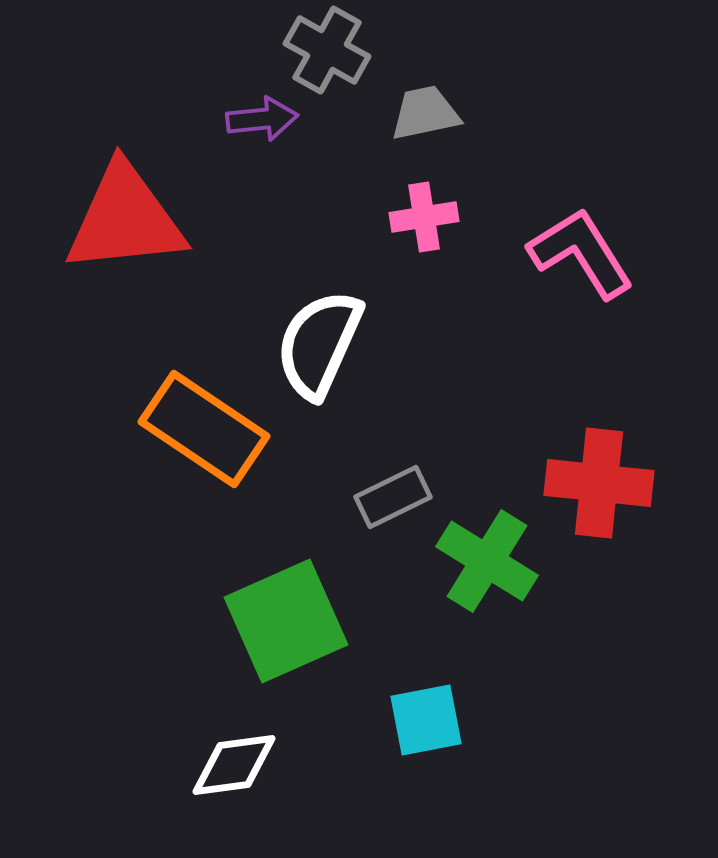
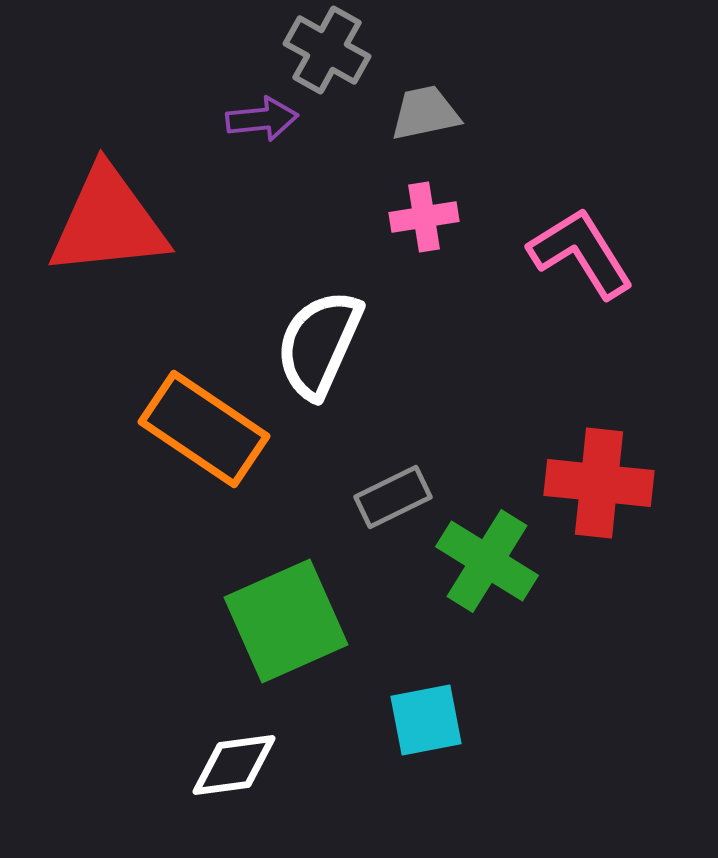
red triangle: moved 17 px left, 3 px down
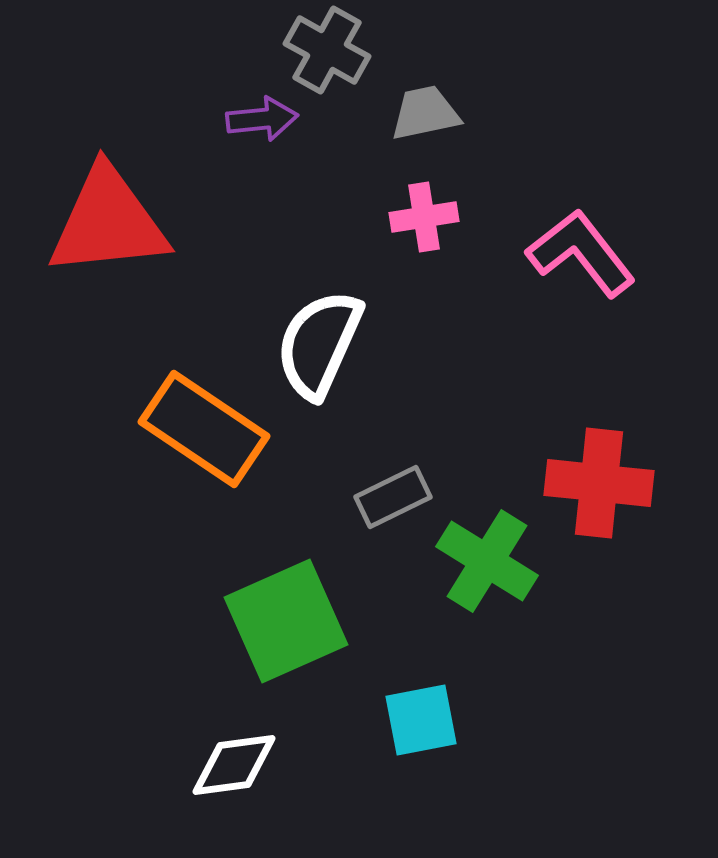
pink L-shape: rotated 6 degrees counterclockwise
cyan square: moved 5 px left
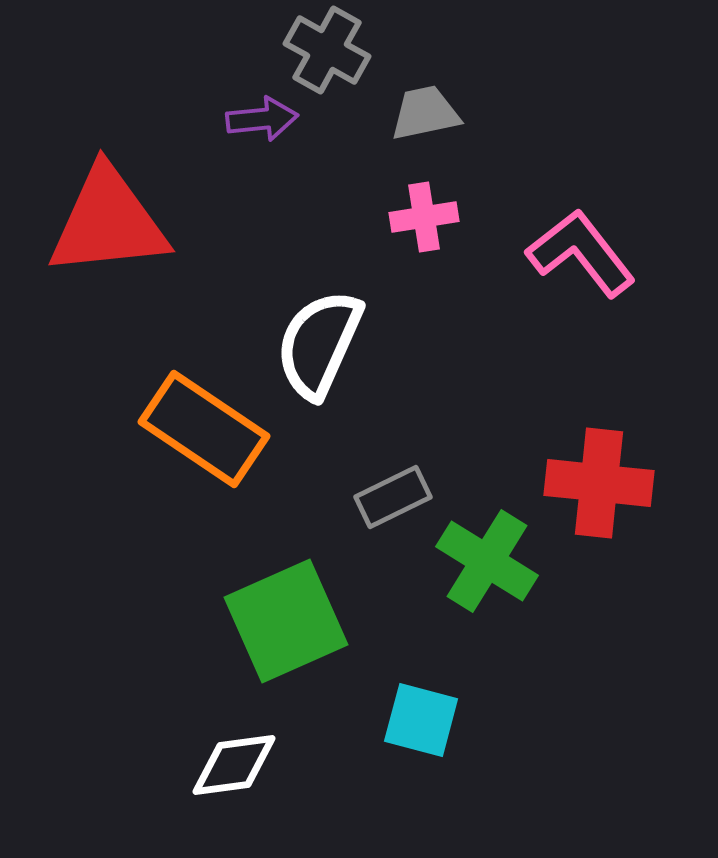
cyan square: rotated 26 degrees clockwise
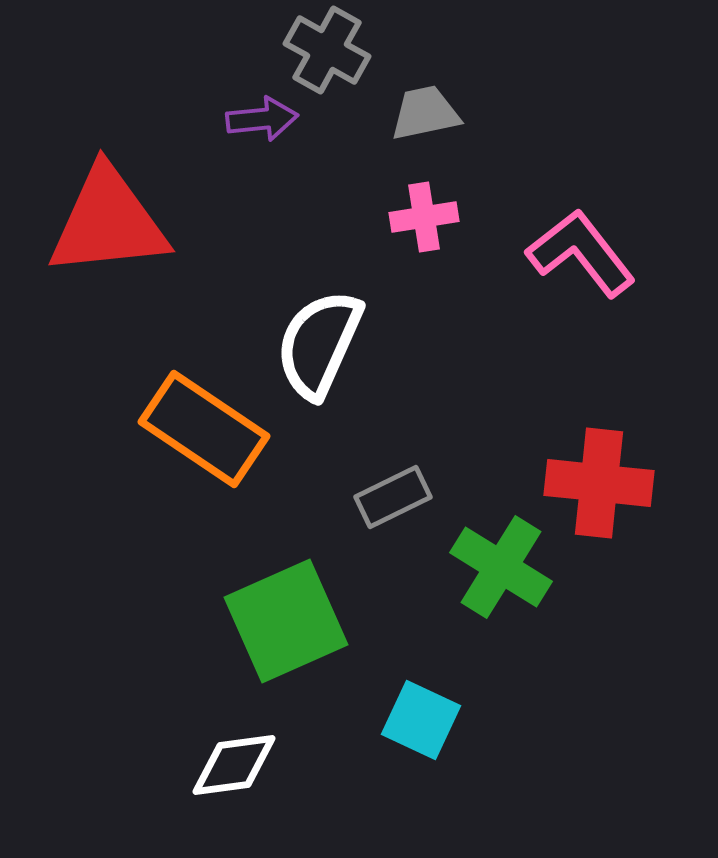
green cross: moved 14 px right, 6 px down
cyan square: rotated 10 degrees clockwise
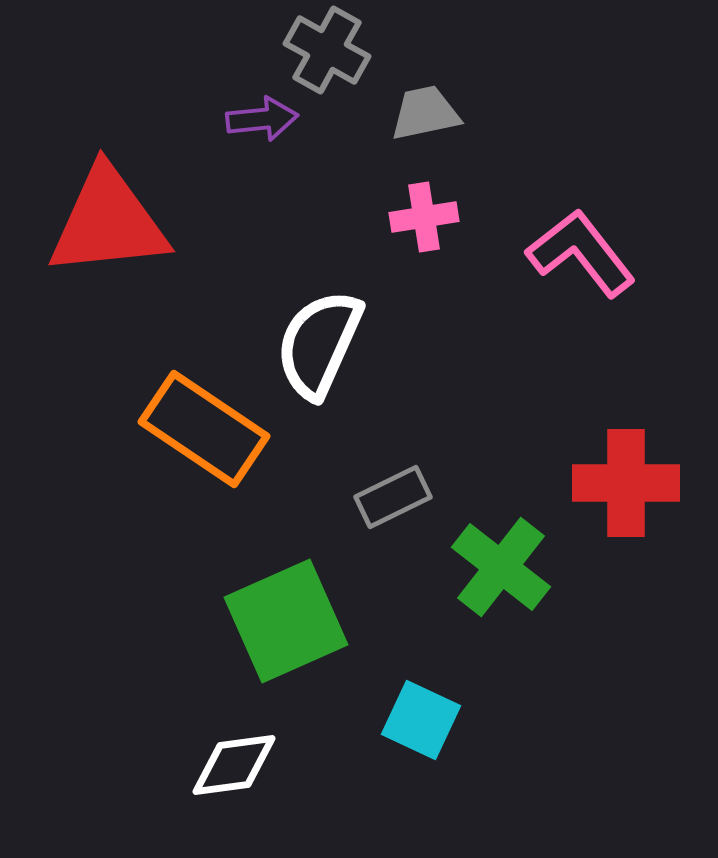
red cross: moved 27 px right; rotated 6 degrees counterclockwise
green cross: rotated 6 degrees clockwise
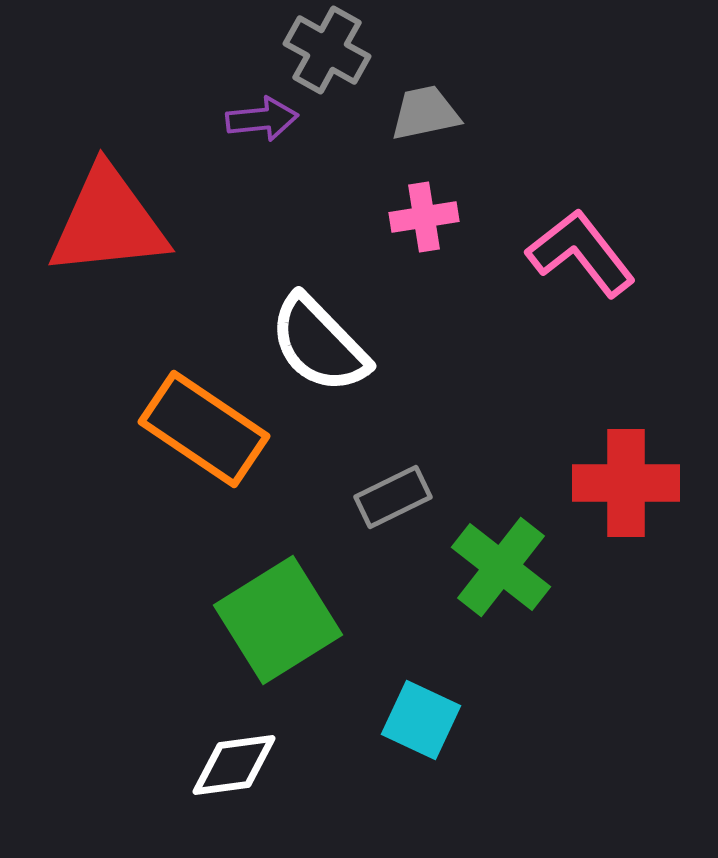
white semicircle: rotated 68 degrees counterclockwise
green square: moved 8 px left, 1 px up; rotated 8 degrees counterclockwise
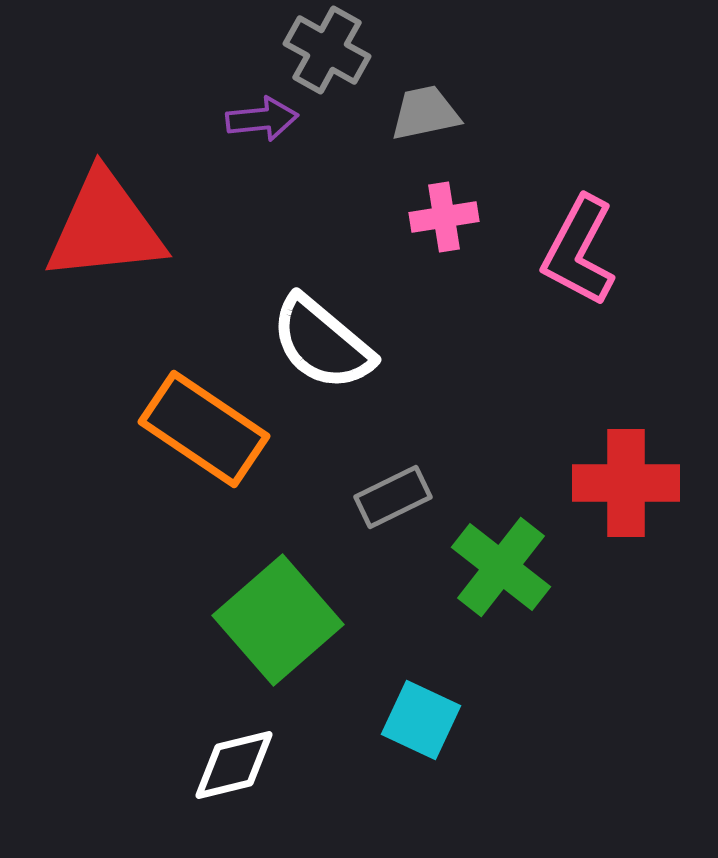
pink cross: moved 20 px right
red triangle: moved 3 px left, 5 px down
pink L-shape: moved 2 px left, 2 px up; rotated 114 degrees counterclockwise
white semicircle: moved 3 px right, 1 px up; rotated 6 degrees counterclockwise
green square: rotated 9 degrees counterclockwise
white diamond: rotated 6 degrees counterclockwise
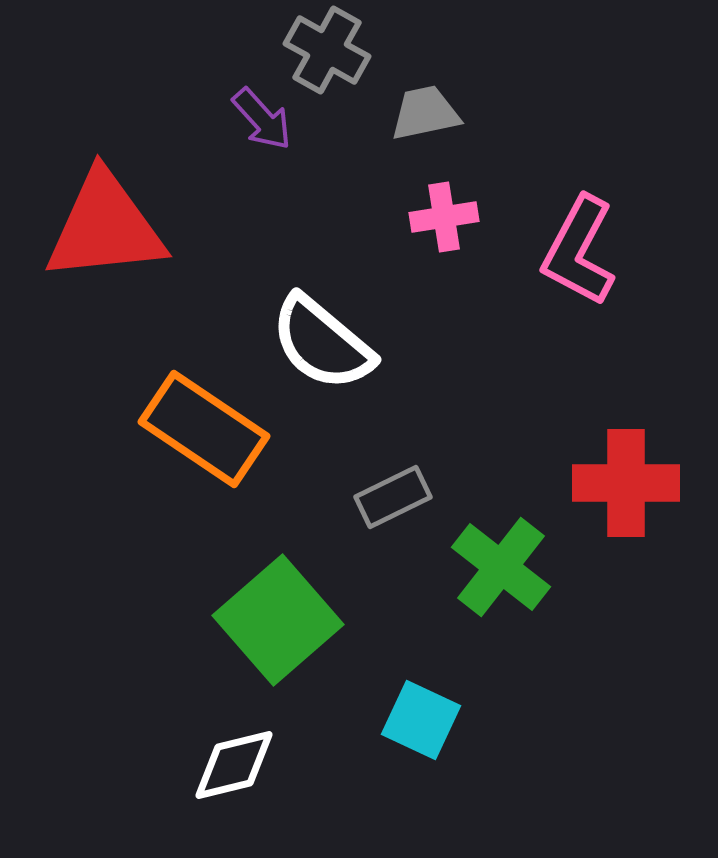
purple arrow: rotated 54 degrees clockwise
